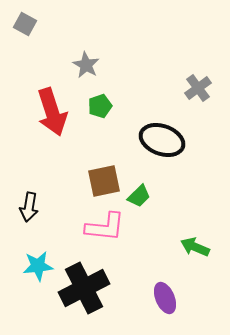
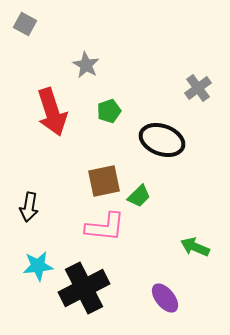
green pentagon: moved 9 px right, 5 px down
purple ellipse: rotated 16 degrees counterclockwise
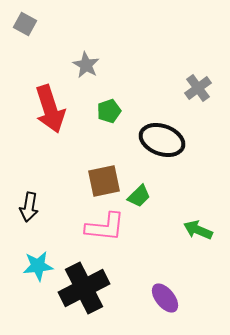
red arrow: moved 2 px left, 3 px up
green arrow: moved 3 px right, 17 px up
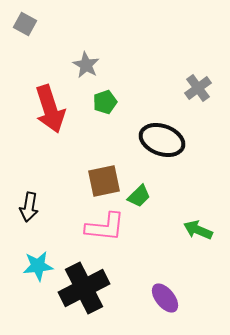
green pentagon: moved 4 px left, 9 px up
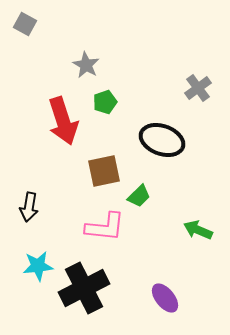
red arrow: moved 13 px right, 12 px down
brown square: moved 10 px up
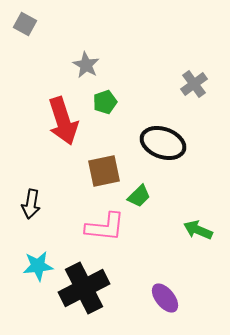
gray cross: moved 4 px left, 4 px up
black ellipse: moved 1 px right, 3 px down
black arrow: moved 2 px right, 3 px up
